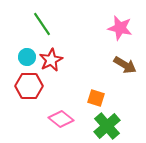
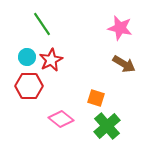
brown arrow: moved 1 px left, 1 px up
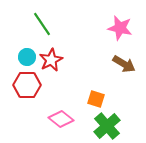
red hexagon: moved 2 px left, 1 px up
orange square: moved 1 px down
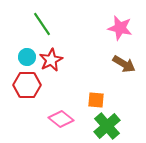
orange square: moved 1 px down; rotated 12 degrees counterclockwise
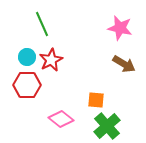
green line: rotated 10 degrees clockwise
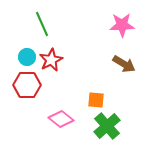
pink star: moved 2 px right, 3 px up; rotated 15 degrees counterclockwise
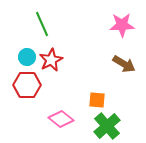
orange square: moved 1 px right
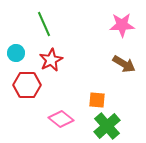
green line: moved 2 px right
cyan circle: moved 11 px left, 4 px up
